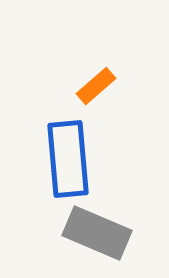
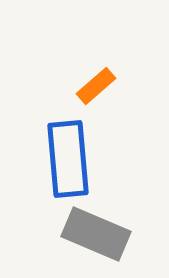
gray rectangle: moved 1 px left, 1 px down
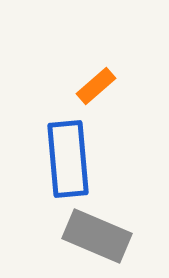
gray rectangle: moved 1 px right, 2 px down
